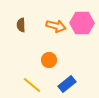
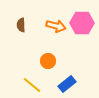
orange circle: moved 1 px left, 1 px down
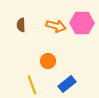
yellow line: rotated 30 degrees clockwise
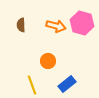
pink hexagon: rotated 15 degrees clockwise
